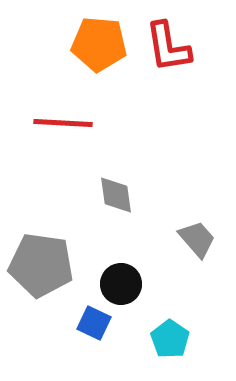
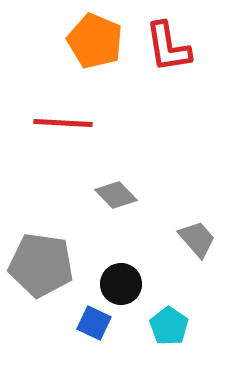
orange pentagon: moved 4 px left, 3 px up; rotated 18 degrees clockwise
gray diamond: rotated 36 degrees counterclockwise
cyan pentagon: moved 1 px left, 13 px up
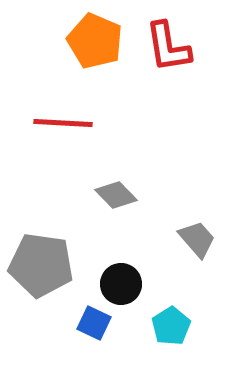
cyan pentagon: moved 2 px right; rotated 6 degrees clockwise
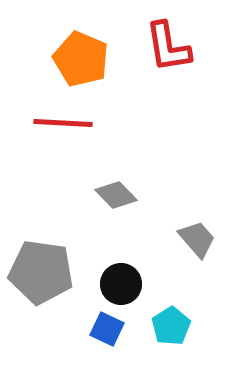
orange pentagon: moved 14 px left, 18 px down
gray pentagon: moved 7 px down
blue square: moved 13 px right, 6 px down
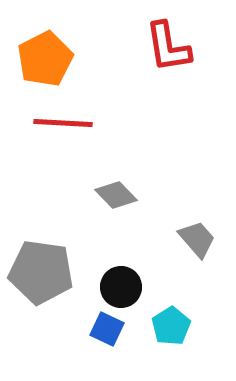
orange pentagon: moved 36 px left; rotated 22 degrees clockwise
black circle: moved 3 px down
